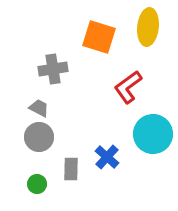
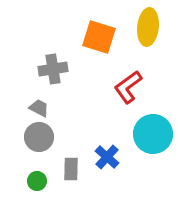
green circle: moved 3 px up
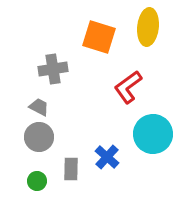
gray trapezoid: moved 1 px up
